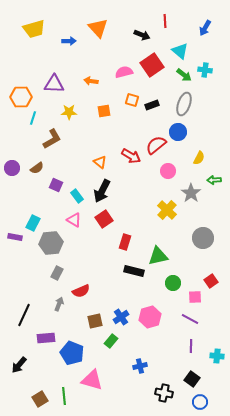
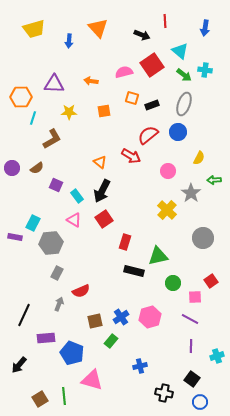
blue arrow at (205, 28): rotated 21 degrees counterclockwise
blue arrow at (69, 41): rotated 96 degrees clockwise
orange square at (132, 100): moved 2 px up
red semicircle at (156, 145): moved 8 px left, 10 px up
cyan cross at (217, 356): rotated 24 degrees counterclockwise
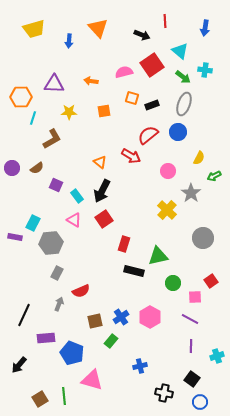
green arrow at (184, 75): moved 1 px left, 2 px down
green arrow at (214, 180): moved 4 px up; rotated 24 degrees counterclockwise
red rectangle at (125, 242): moved 1 px left, 2 px down
pink hexagon at (150, 317): rotated 15 degrees counterclockwise
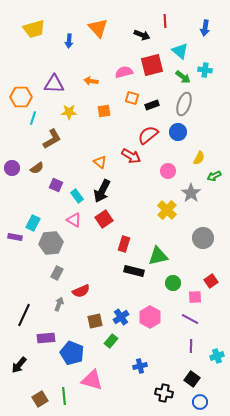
red square at (152, 65): rotated 20 degrees clockwise
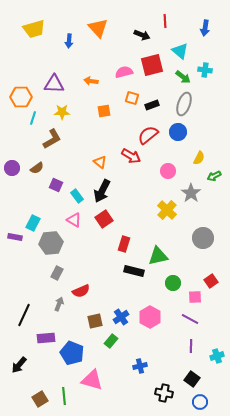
yellow star at (69, 112): moved 7 px left
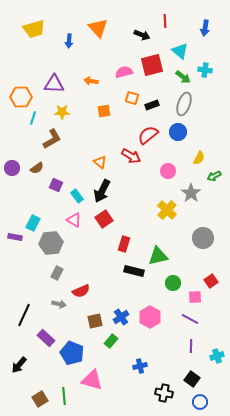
gray arrow at (59, 304): rotated 80 degrees clockwise
purple rectangle at (46, 338): rotated 48 degrees clockwise
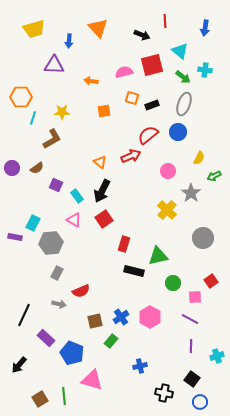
purple triangle at (54, 84): moved 19 px up
red arrow at (131, 156): rotated 54 degrees counterclockwise
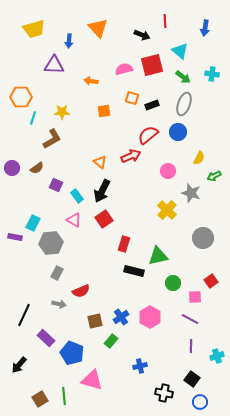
cyan cross at (205, 70): moved 7 px right, 4 px down
pink semicircle at (124, 72): moved 3 px up
gray star at (191, 193): rotated 18 degrees counterclockwise
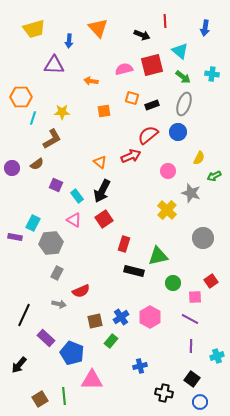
brown semicircle at (37, 168): moved 4 px up
pink triangle at (92, 380): rotated 15 degrees counterclockwise
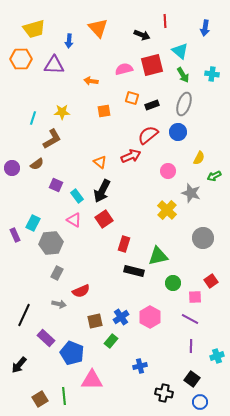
green arrow at (183, 77): moved 2 px up; rotated 21 degrees clockwise
orange hexagon at (21, 97): moved 38 px up
purple rectangle at (15, 237): moved 2 px up; rotated 56 degrees clockwise
